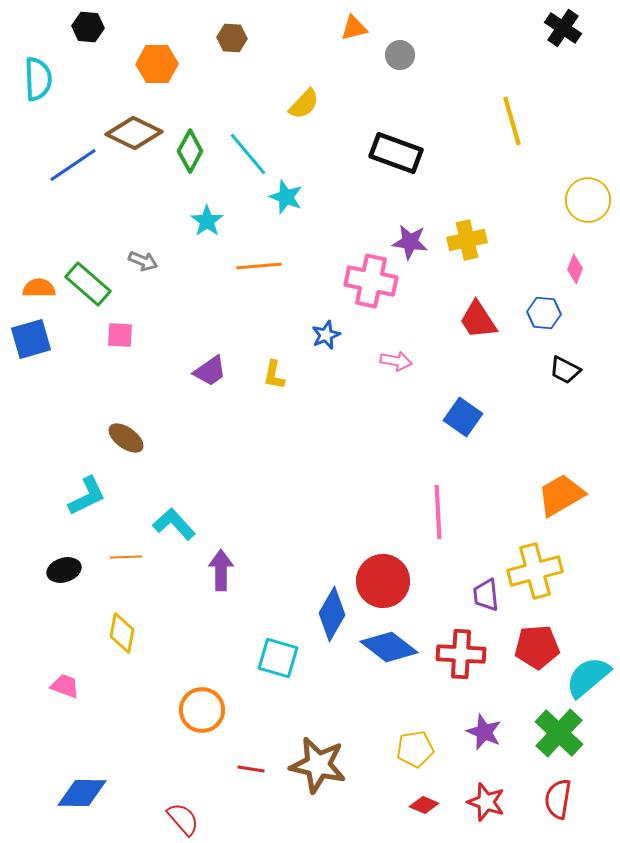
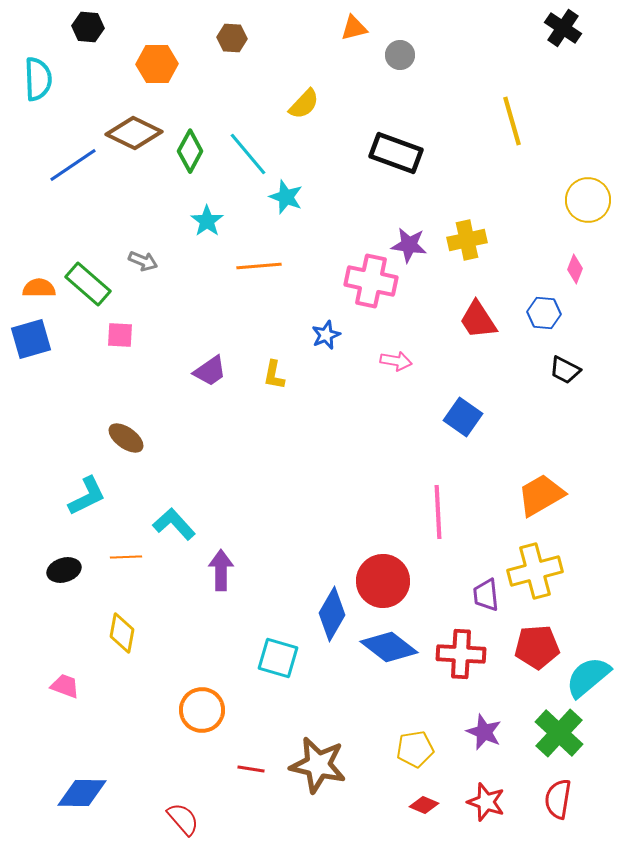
purple star at (410, 242): moved 1 px left, 3 px down
orange trapezoid at (561, 495): moved 20 px left
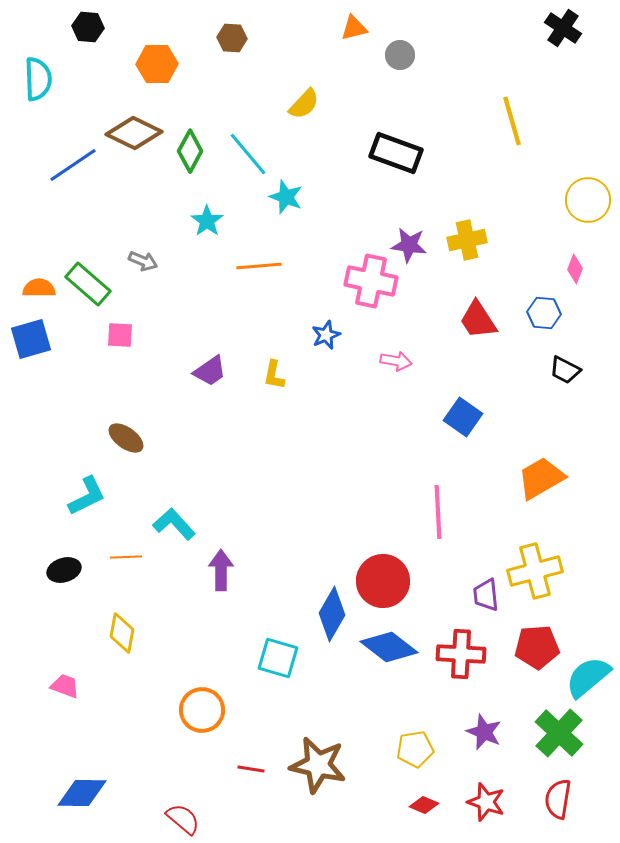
orange trapezoid at (541, 495): moved 17 px up
red semicircle at (183, 819): rotated 9 degrees counterclockwise
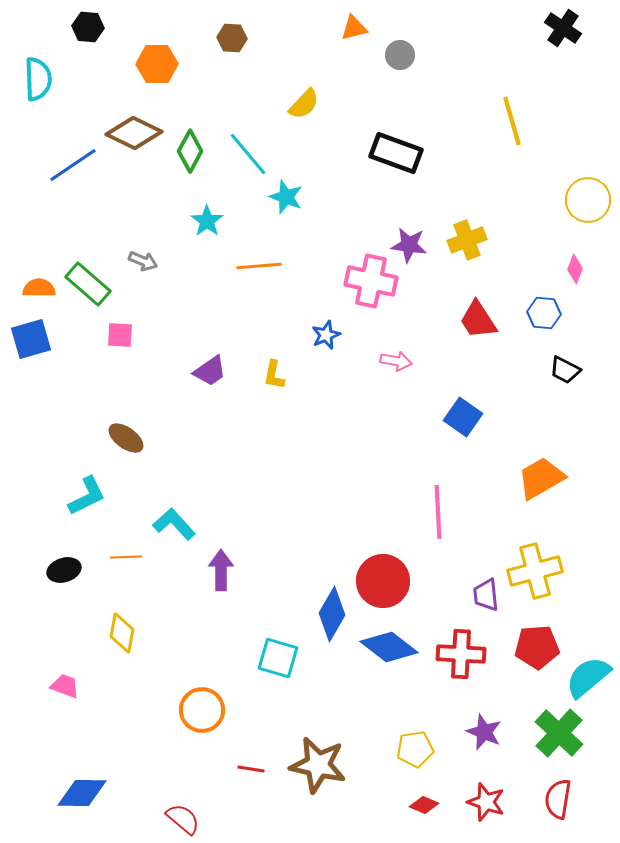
yellow cross at (467, 240): rotated 9 degrees counterclockwise
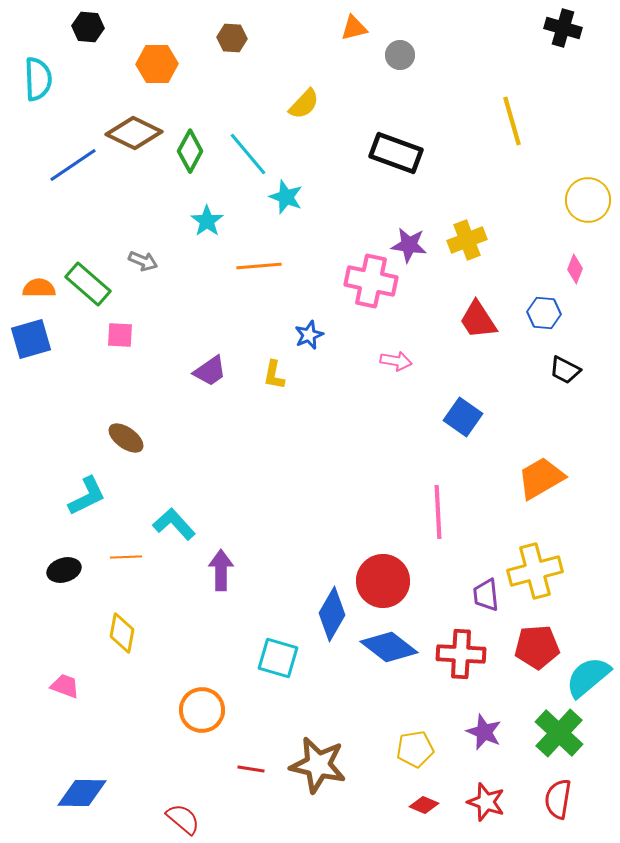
black cross at (563, 28): rotated 18 degrees counterclockwise
blue star at (326, 335): moved 17 px left
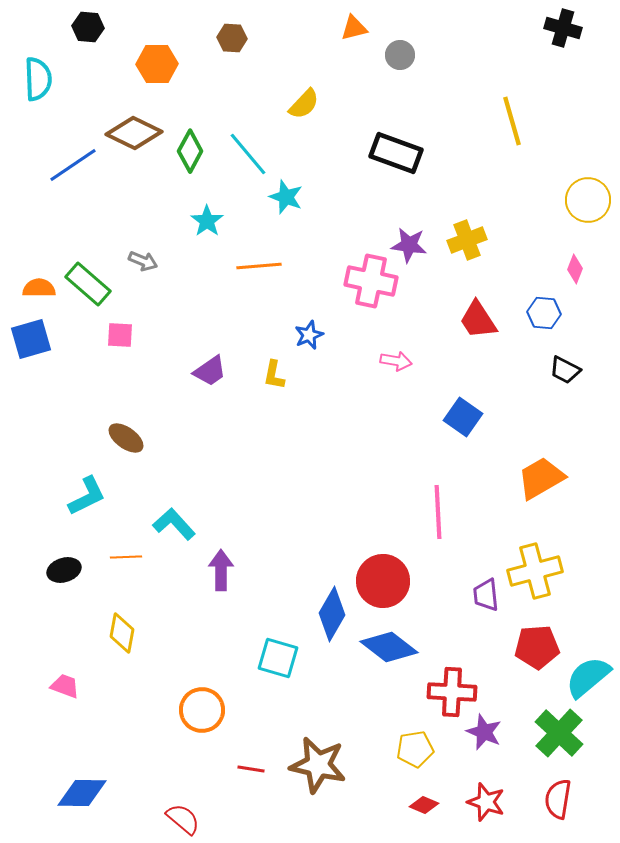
red cross at (461, 654): moved 9 px left, 38 px down
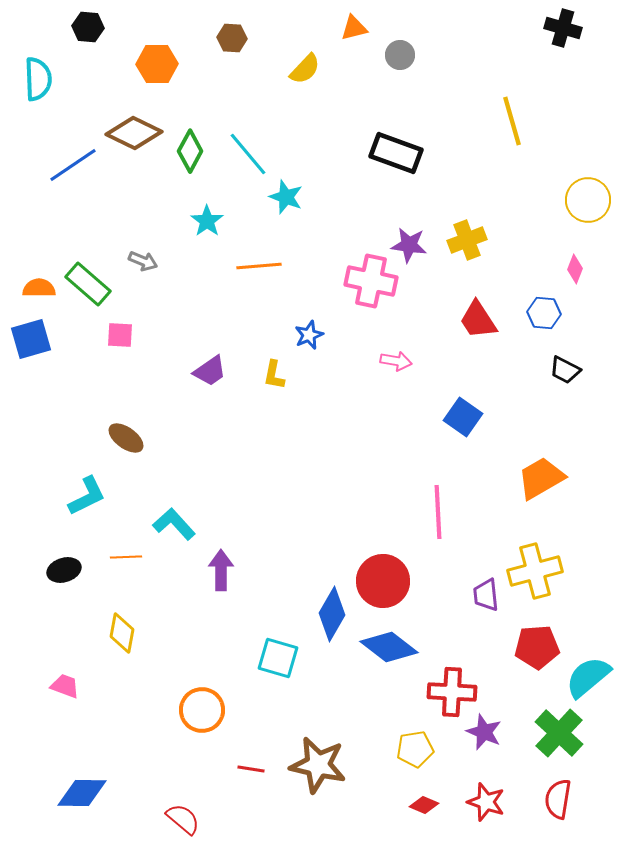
yellow semicircle at (304, 104): moved 1 px right, 35 px up
